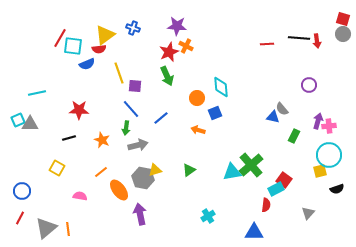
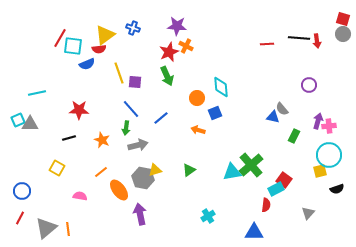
purple square at (135, 86): moved 4 px up
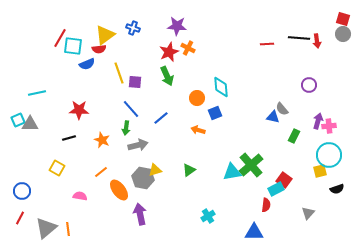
orange cross at (186, 46): moved 2 px right, 2 px down
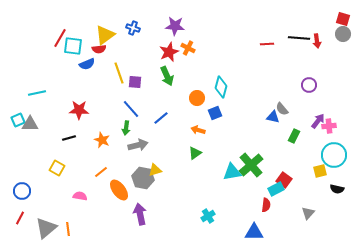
purple star at (177, 26): moved 2 px left
cyan diamond at (221, 87): rotated 20 degrees clockwise
purple arrow at (318, 121): rotated 21 degrees clockwise
cyan circle at (329, 155): moved 5 px right
green triangle at (189, 170): moved 6 px right, 17 px up
black semicircle at (337, 189): rotated 32 degrees clockwise
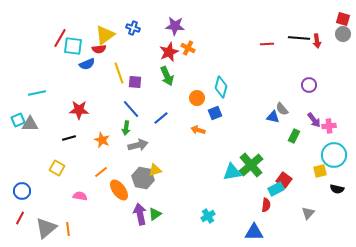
purple arrow at (318, 121): moved 4 px left, 1 px up; rotated 105 degrees clockwise
green triangle at (195, 153): moved 40 px left, 61 px down
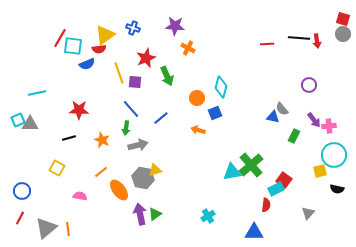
red star at (169, 52): moved 23 px left, 6 px down
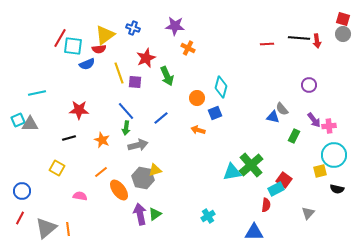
blue line at (131, 109): moved 5 px left, 2 px down
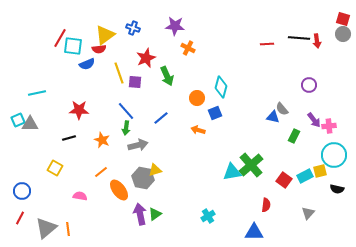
yellow square at (57, 168): moved 2 px left
cyan rectangle at (276, 189): moved 29 px right, 13 px up
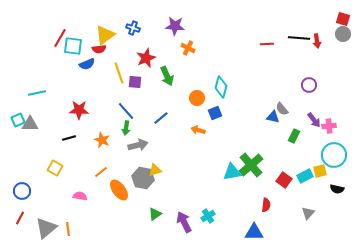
purple arrow at (140, 214): moved 44 px right, 8 px down; rotated 15 degrees counterclockwise
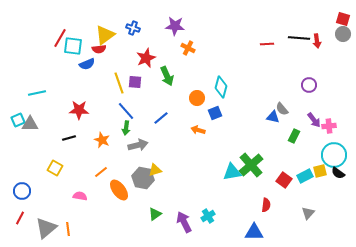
yellow line at (119, 73): moved 10 px down
black semicircle at (337, 189): moved 1 px right, 16 px up; rotated 24 degrees clockwise
